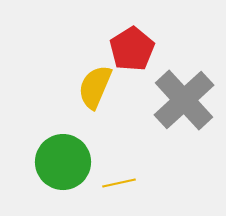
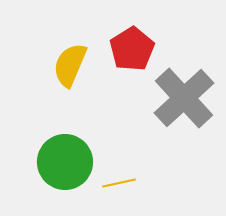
yellow semicircle: moved 25 px left, 22 px up
gray cross: moved 2 px up
green circle: moved 2 px right
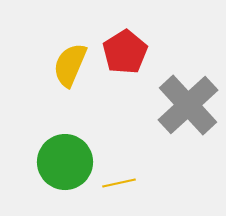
red pentagon: moved 7 px left, 3 px down
gray cross: moved 4 px right, 7 px down
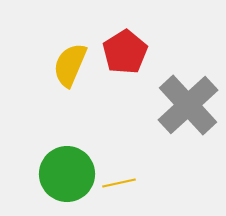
green circle: moved 2 px right, 12 px down
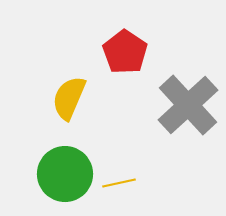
red pentagon: rotated 6 degrees counterclockwise
yellow semicircle: moved 1 px left, 33 px down
green circle: moved 2 px left
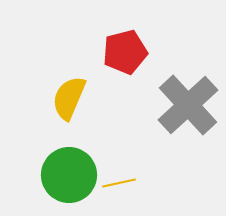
red pentagon: rotated 24 degrees clockwise
green circle: moved 4 px right, 1 px down
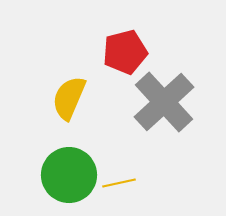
gray cross: moved 24 px left, 3 px up
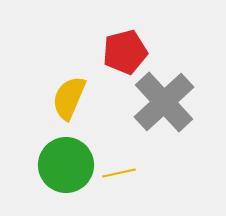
green circle: moved 3 px left, 10 px up
yellow line: moved 10 px up
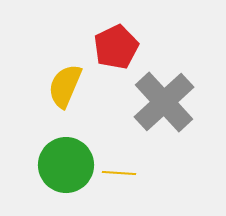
red pentagon: moved 9 px left, 5 px up; rotated 12 degrees counterclockwise
yellow semicircle: moved 4 px left, 12 px up
yellow line: rotated 16 degrees clockwise
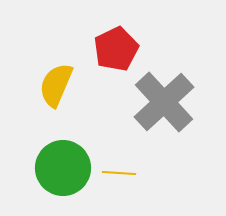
red pentagon: moved 2 px down
yellow semicircle: moved 9 px left, 1 px up
green circle: moved 3 px left, 3 px down
